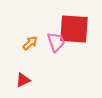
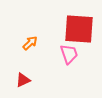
red square: moved 5 px right
pink trapezoid: moved 13 px right, 12 px down
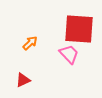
pink trapezoid: rotated 25 degrees counterclockwise
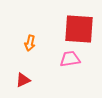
orange arrow: rotated 147 degrees clockwise
pink trapezoid: moved 1 px right, 5 px down; rotated 55 degrees counterclockwise
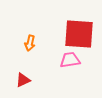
red square: moved 5 px down
pink trapezoid: moved 1 px down
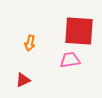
red square: moved 3 px up
